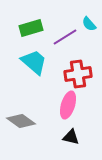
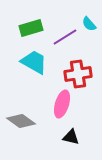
cyan trapezoid: rotated 12 degrees counterclockwise
pink ellipse: moved 6 px left, 1 px up
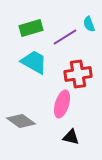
cyan semicircle: rotated 21 degrees clockwise
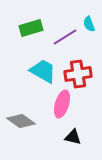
cyan trapezoid: moved 9 px right, 9 px down
black triangle: moved 2 px right
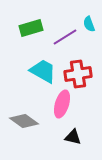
gray diamond: moved 3 px right
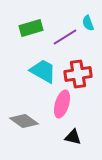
cyan semicircle: moved 1 px left, 1 px up
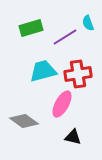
cyan trapezoid: rotated 44 degrees counterclockwise
pink ellipse: rotated 12 degrees clockwise
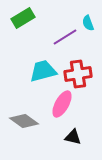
green rectangle: moved 8 px left, 10 px up; rotated 15 degrees counterclockwise
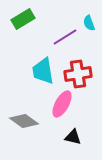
green rectangle: moved 1 px down
cyan semicircle: moved 1 px right
cyan trapezoid: rotated 84 degrees counterclockwise
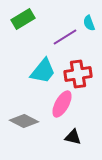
cyan trapezoid: rotated 132 degrees counterclockwise
gray diamond: rotated 8 degrees counterclockwise
